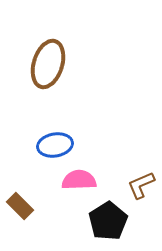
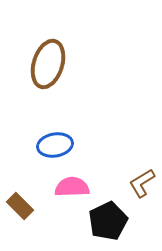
pink semicircle: moved 7 px left, 7 px down
brown L-shape: moved 1 px right, 2 px up; rotated 8 degrees counterclockwise
black pentagon: rotated 6 degrees clockwise
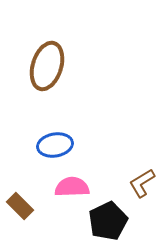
brown ellipse: moved 1 px left, 2 px down
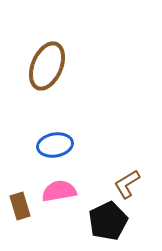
brown ellipse: rotated 6 degrees clockwise
brown L-shape: moved 15 px left, 1 px down
pink semicircle: moved 13 px left, 4 px down; rotated 8 degrees counterclockwise
brown rectangle: rotated 28 degrees clockwise
